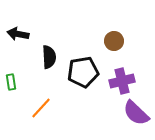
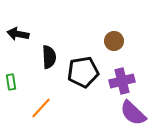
purple semicircle: moved 3 px left
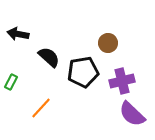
brown circle: moved 6 px left, 2 px down
black semicircle: rotated 45 degrees counterclockwise
green rectangle: rotated 35 degrees clockwise
purple semicircle: moved 1 px left, 1 px down
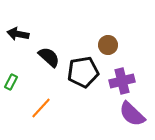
brown circle: moved 2 px down
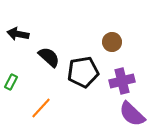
brown circle: moved 4 px right, 3 px up
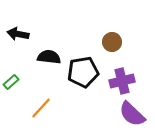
black semicircle: rotated 35 degrees counterclockwise
green rectangle: rotated 21 degrees clockwise
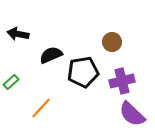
black semicircle: moved 2 px right, 2 px up; rotated 30 degrees counterclockwise
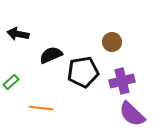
orange line: rotated 55 degrees clockwise
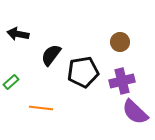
brown circle: moved 8 px right
black semicircle: rotated 30 degrees counterclockwise
purple semicircle: moved 3 px right, 2 px up
